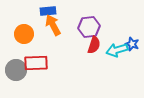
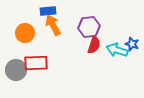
orange circle: moved 1 px right, 1 px up
cyan arrow: rotated 35 degrees clockwise
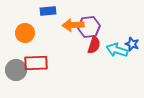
orange arrow: moved 20 px right; rotated 65 degrees counterclockwise
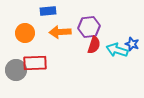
orange arrow: moved 13 px left, 7 px down
red rectangle: moved 1 px left
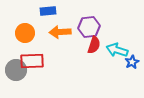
blue star: moved 18 px down; rotated 24 degrees clockwise
red rectangle: moved 3 px left, 2 px up
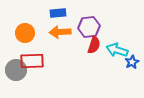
blue rectangle: moved 10 px right, 2 px down
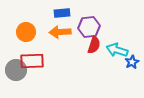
blue rectangle: moved 4 px right
orange circle: moved 1 px right, 1 px up
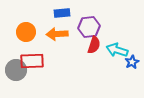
orange arrow: moved 3 px left, 2 px down
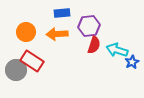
purple hexagon: moved 1 px up
red rectangle: rotated 35 degrees clockwise
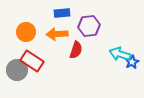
red semicircle: moved 18 px left, 5 px down
cyan arrow: moved 3 px right, 4 px down
gray circle: moved 1 px right
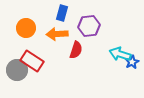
blue rectangle: rotated 70 degrees counterclockwise
orange circle: moved 4 px up
